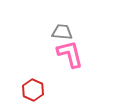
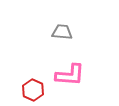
pink L-shape: moved 21 px down; rotated 108 degrees clockwise
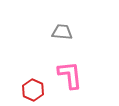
pink L-shape: rotated 100 degrees counterclockwise
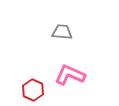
pink L-shape: rotated 60 degrees counterclockwise
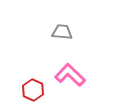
pink L-shape: rotated 20 degrees clockwise
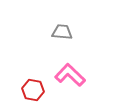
red hexagon: rotated 15 degrees counterclockwise
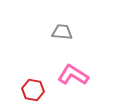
pink L-shape: moved 3 px right; rotated 12 degrees counterclockwise
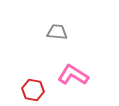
gray trapezoid: moved 5 px left
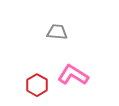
red hexagon: moved 4 px right, 5 px up; rotated 20 degrees clockwise
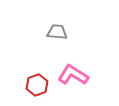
red hexagon: rotated 10 degrees clockwise
